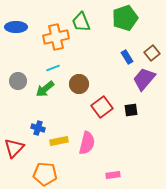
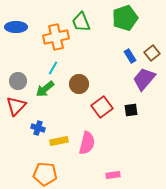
blue rectangle: moved 3 px right, 1 px up
cyan line: rotated 40 degrees counterclockwise
red triangle: moved 2 px right, 42 px up
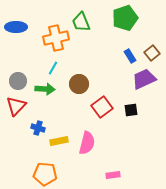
orange cross: moved 1 px down
purple trapezoid: rotated 25 degrees clockwise
green arrow: rotated 138 degrees counterclockwise
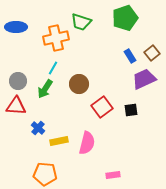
green trapezoid: rotated 50 degrees counterclockwise
green arrow: rotated 120 degrees clockwise
red triangle: rotated 50 degrees clockwise
blue cross: rotated 24 degrees clockwise
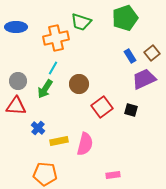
black square: rotated 24 degrees clockwise
pink semicircle: moved 2 px left, 1 px down
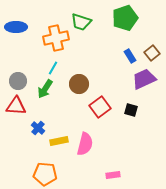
red square: moved 2 px left
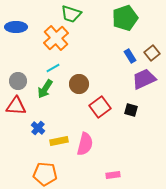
green trapezoid: moved 10 px left, 8 px up
orange cross: rotated 30 degrees counterclockwise
cyan line: rotated 32 degrees clockwise
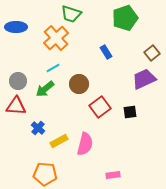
blue rectangle: moved 24 px left, 4 px up
green arrow: rotated 18 degrees clockwise
black square: moved 1 px left, 2 px down; rotated 24 degrees counterclockwise
yellow rectangle: rotated 18 degrees counterclockwise
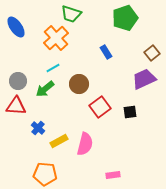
blue ellipse: rotated 55 degrees clockwise
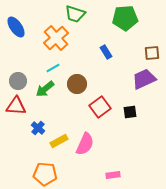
green trapezoid: moved 4 px right
green pentagon: rotated 15 degrees clockwise
brown square: rotated 35 degrees clockwise
brown circle: moved 2 px left
pink semicircle: rotated 10 degrees clockwise
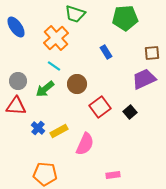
cyan line: moved 1 px right, 2 px up; rotated 64 degrees clockwise
black square: rotated 32 degrees counterclockwise
yellow rectangle: moved 10 px up
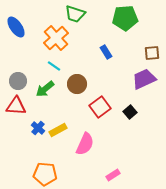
yellow rectangle: moved 1 px left, 1 px up
pink rectangle: rotated 24 degrees counterclockwise
